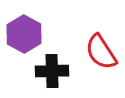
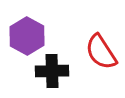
purple hexagon: moved 3 px right, 2 px down
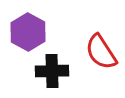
purple hexagon: moved 1 px right, 4 px up
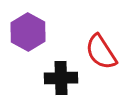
black cross: moved 9 px right, 7 px down
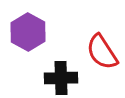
red semicircle: moved 1 px right
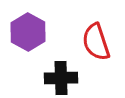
red semicircle: moved 6 px left, 10 px up; rotated 15 degrees clockwise
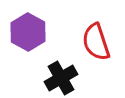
black cross: rotated 28 degrees counterclockwise
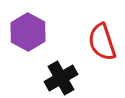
red semicircle: moved 6 px right
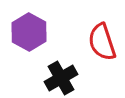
purple hexagon: moved 1 px right
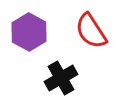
red semicircle: moved 11 px left, 11 px up; rotated 15 degrees counterclockwise
